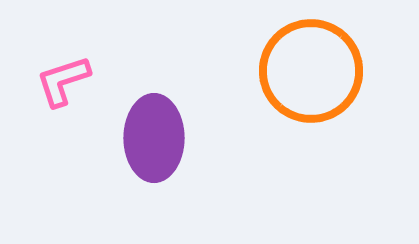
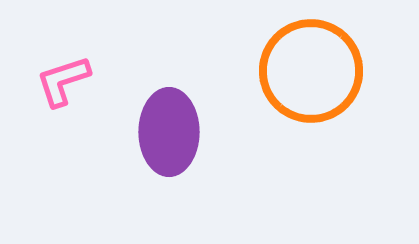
purple ellipse: moved 15 px right, 6 px up
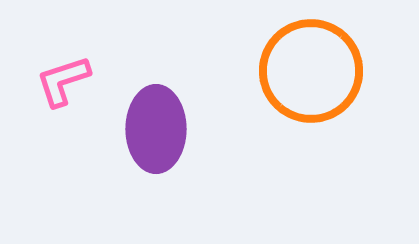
purple ellipse: moved 13 px left, 3 px up
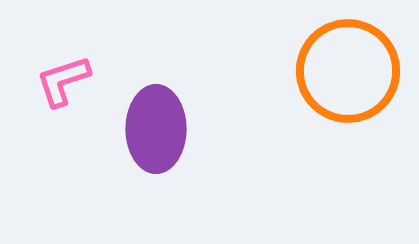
orange circle: moved 37 px right
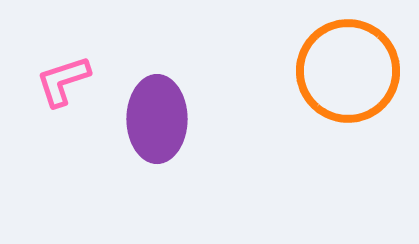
purple ellipse: moved 1 px right, 10 px up
